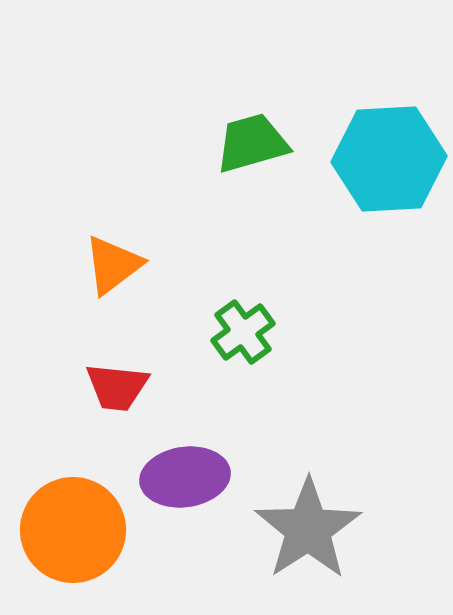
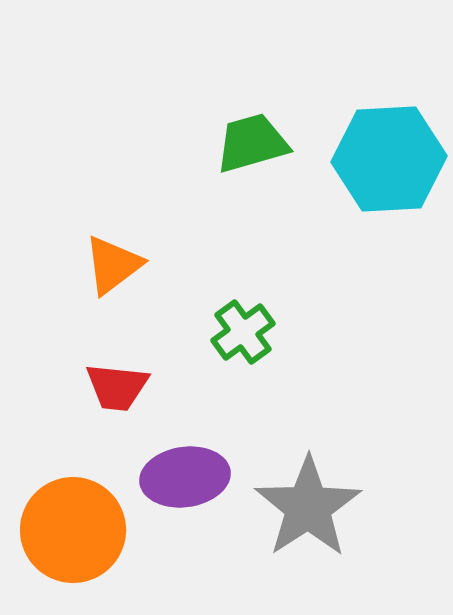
gray star: moved 22 px up
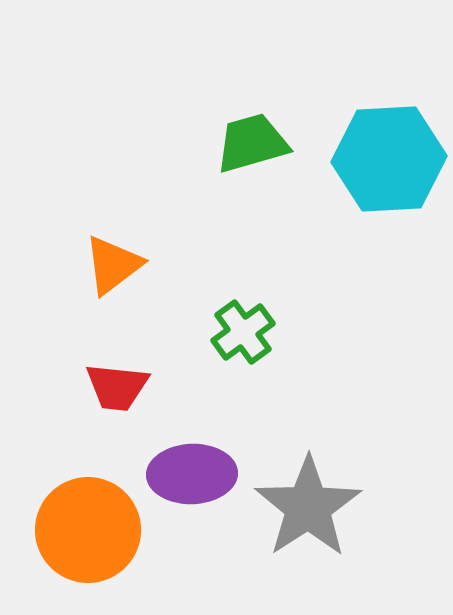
purple ellipse: moved 7 px right, 3 px up; rotated 6 degrees clockwise
orange circle: moved 15 px right
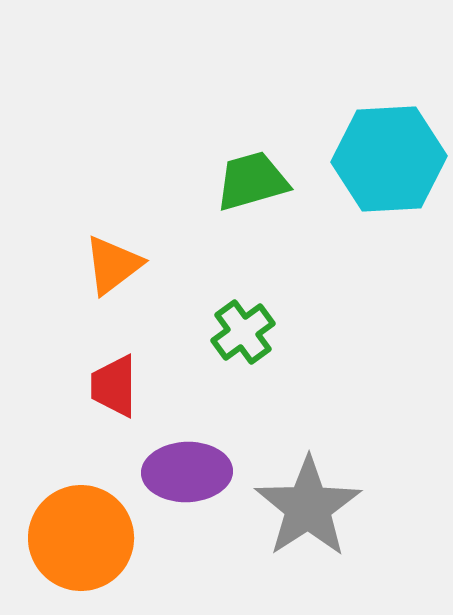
green trapezoid: moved 38 px down
red trapezoid: moved 3 px left, 1 px up; rotated 84 degrees clockwise
purple ellipse: moved 5 px left, 2 px up
orange circle: moved 7 px left, 8 px down
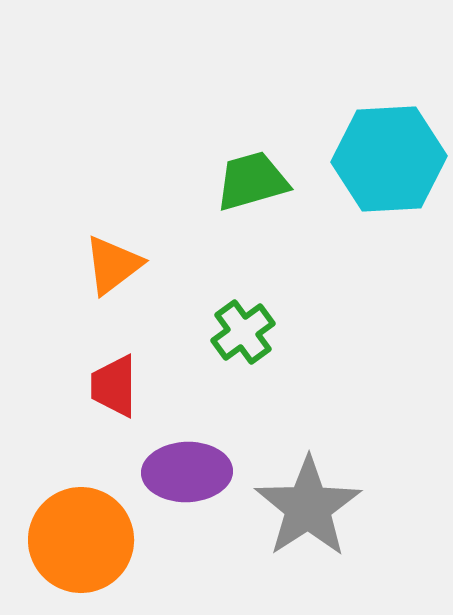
orange circle: moved 2 px down
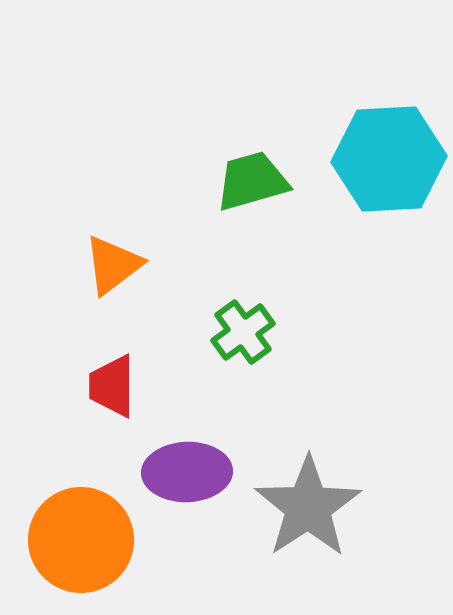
red trapezoid: moved 2 px left
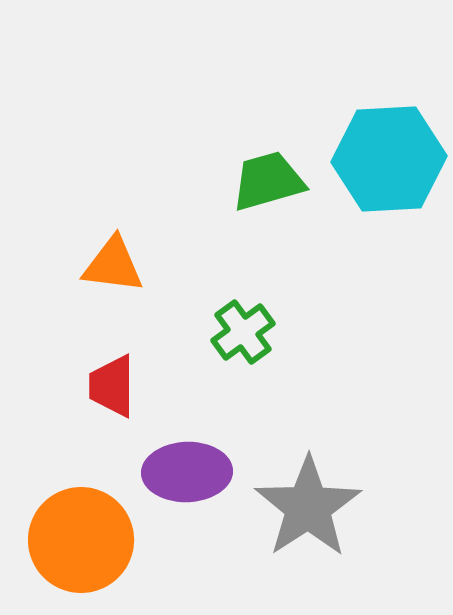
green trapezoid: moved 16 px right
orange triangle: rotated 44 degrees clockwise
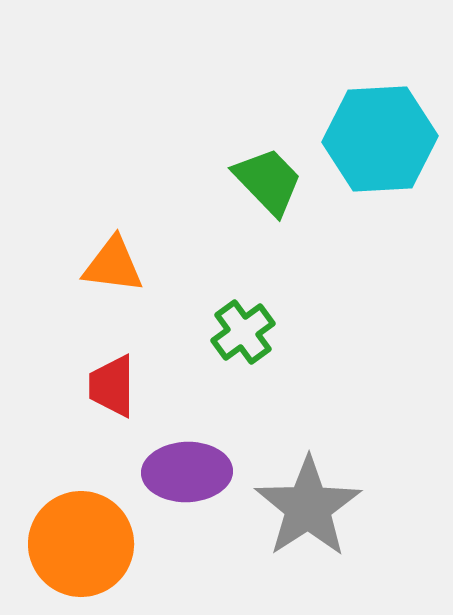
cyan hexagon: moved 9 px left, 20 px up
green trapezoid: rotated 62 degrees clockwise
orange circle: moved 4 px down
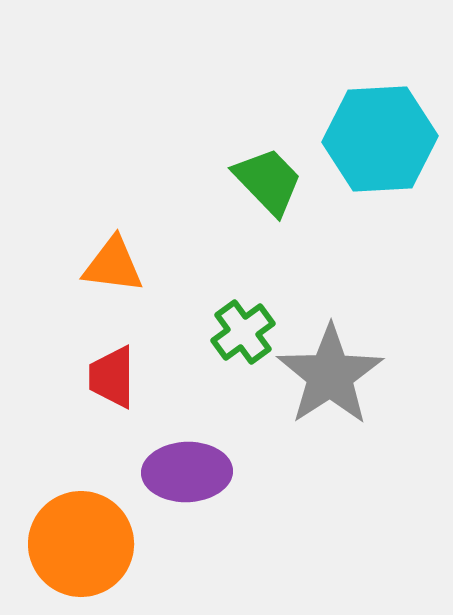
red trapezoid: moved 9 px up
gray star: moved 22 px right, 132 px up
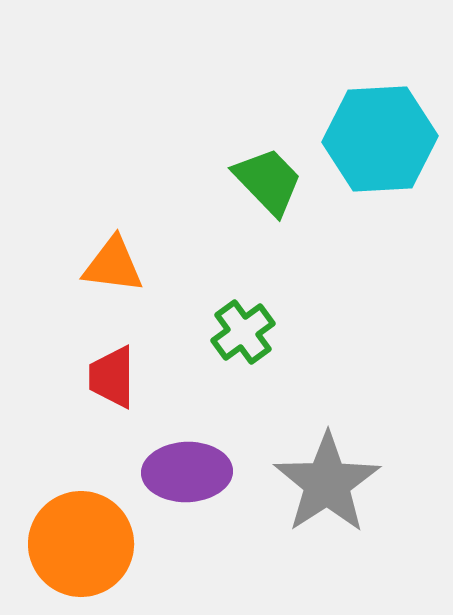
gray star: moved 3 px left, 108 px down
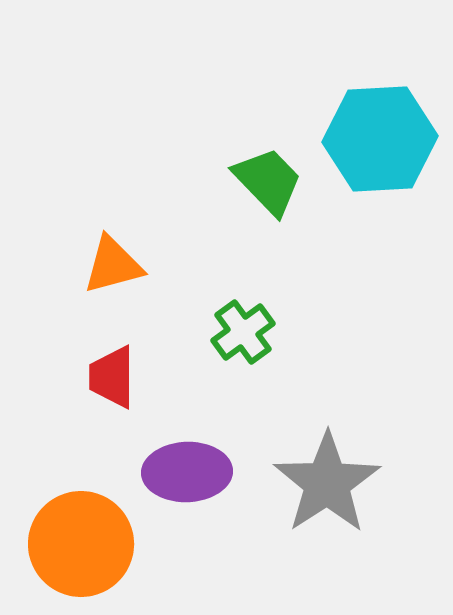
orange triangle: rotated 22 degrees counterclockwise
